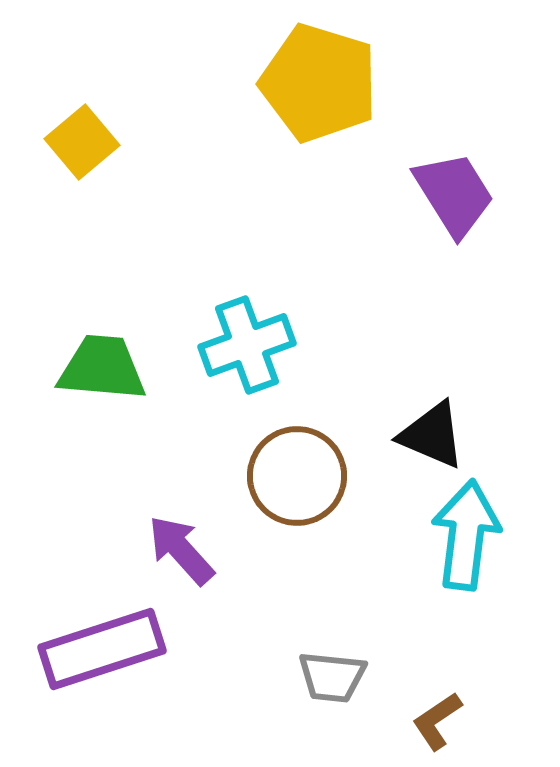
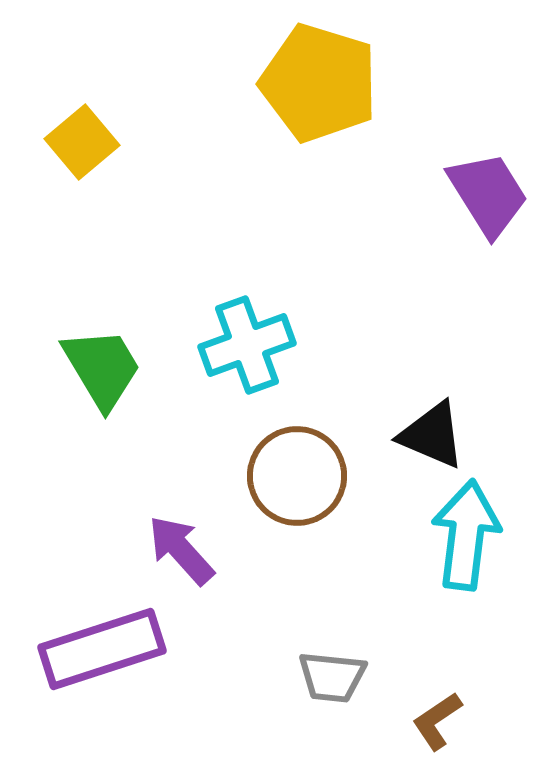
purple trapezoid: moved 34 px right
green trapezoid: rotated 54 degrees clockwise
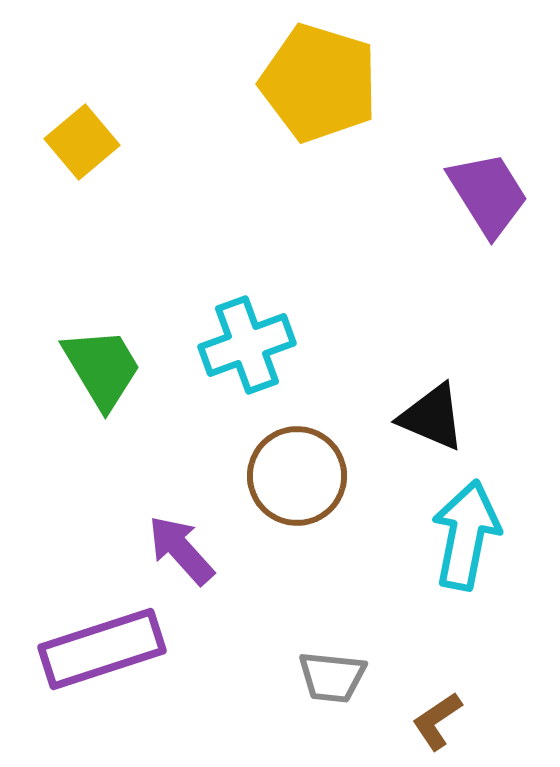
black triangle: moved 18 px up
cyan arrow: rotated 4 degrees clockwise
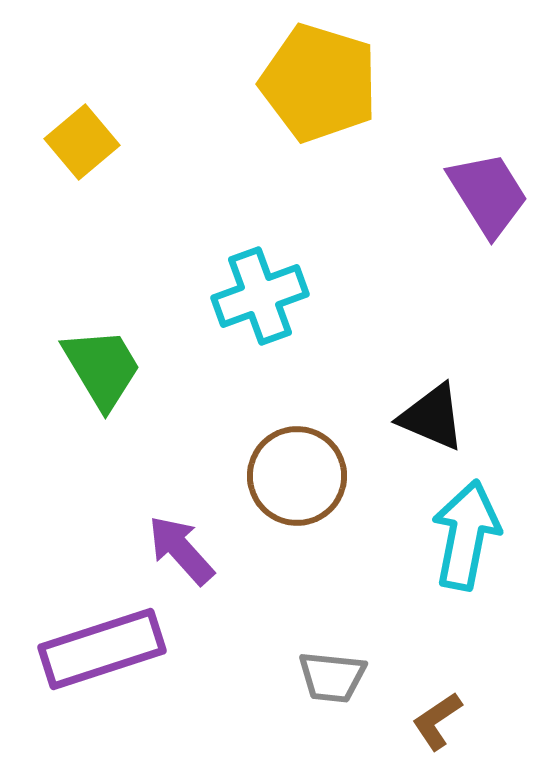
cyan cross: moved 13 px right, 49 px up
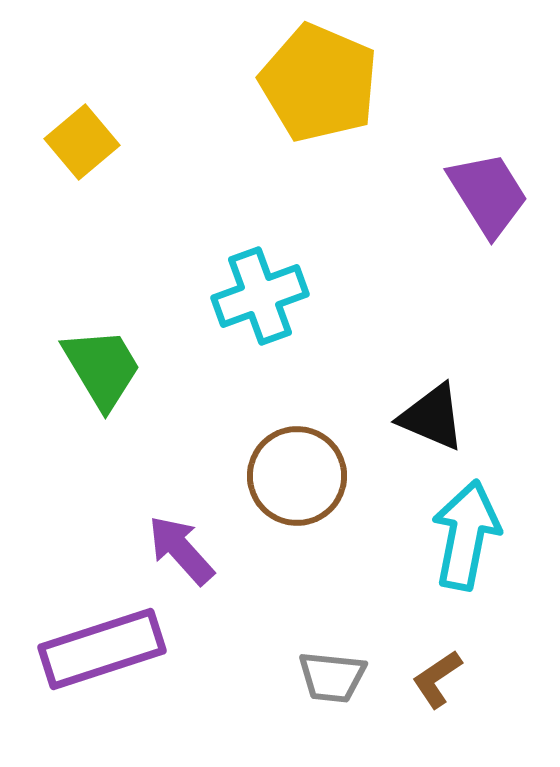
yellow pentagon: rotated 6 degrees clockwise
brown L-shape: moved 42 px up
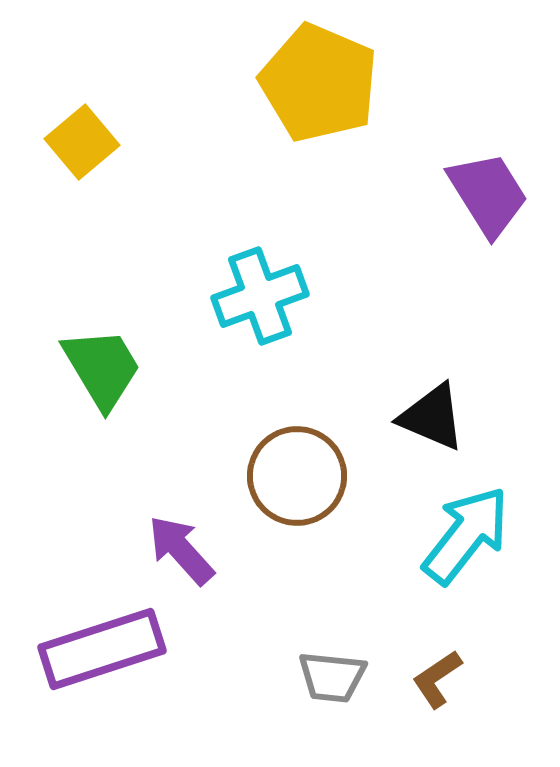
cyan arrow: rotated 27 degrees clockwise
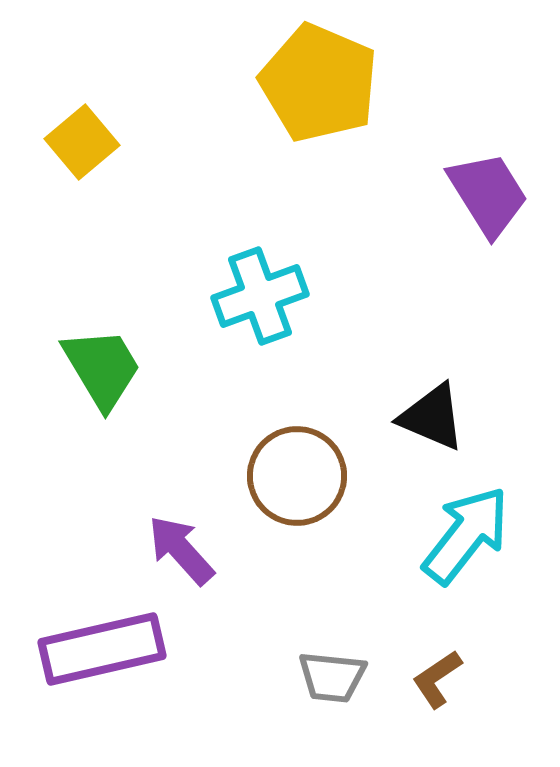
purple rectangle: rotated 5 degrees clockwise
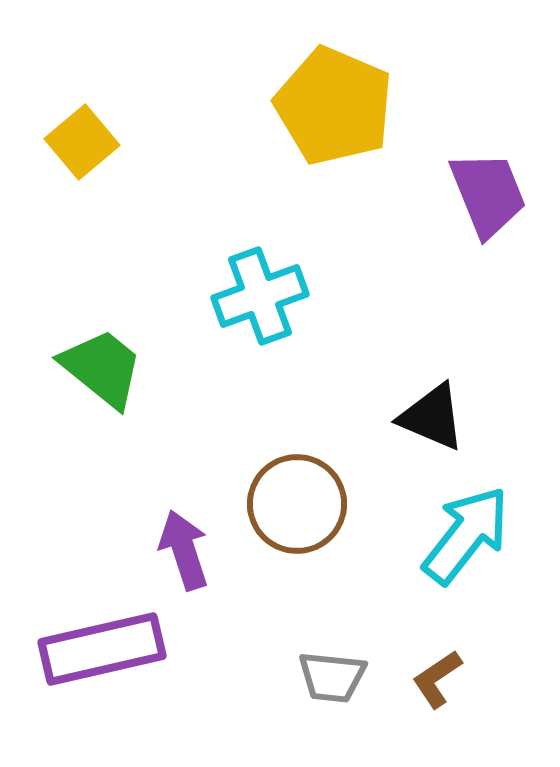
yellow pentagon: moved 15 px right, 23 px down
purple trapezoid: rotated 10 degrees clockwise
green trapezoid: rotated 20 degrees counterclockwise
brown circle: moved 28 px down
purple arrow: moved 3 px right; rotated 24 degrees clockwise
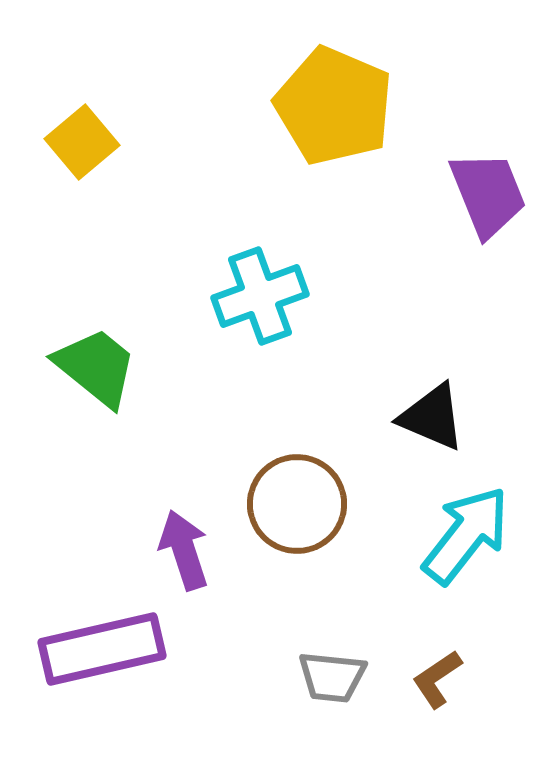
green trapezoid: moved 6 px left, 1 px up
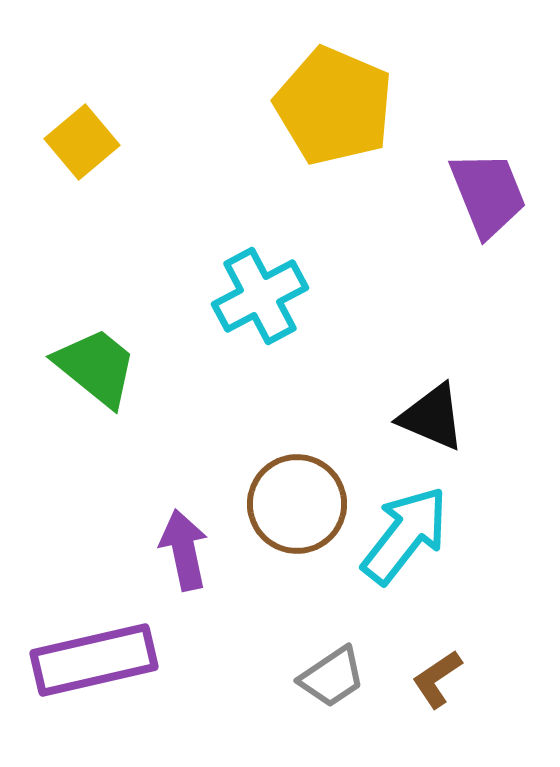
cyan cross: rotated 8 degrees counterclockwise
cyan arrow: moved 61 px left
purple arrow: rotated 6 degrees clockwise
purple rectangle: moved 8 px left, 11 px down
gray trapezoid: rotated 40 degrees counterclockwise
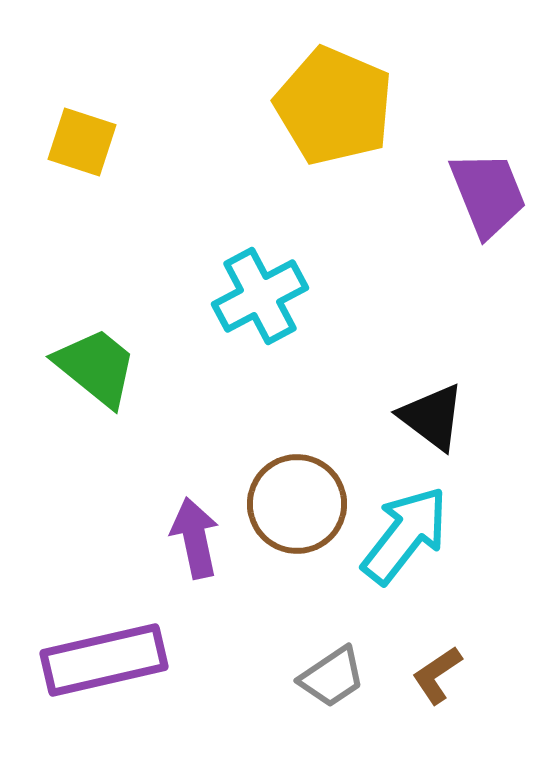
yellow square: rotated 32 degrees counterclockwise
black triangle: rotated 14 degrees clockwise
purple arrow: moved 11 px right, 12 px up
purple rectangle: moved 10 px right
brown L-shape: moved 4 px up
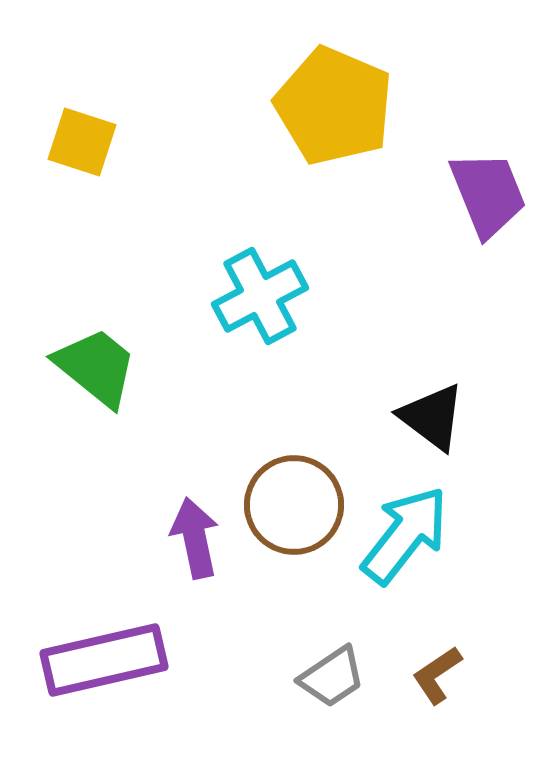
brown circle: moved 3 px left, 1 px down
